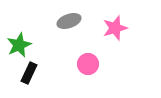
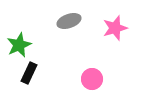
pink circle: moved 4 px right, 15 px down
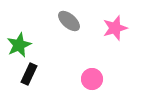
gray ellipse: rotated 60 degrees clockwise
black rectangle: moved 1 px down
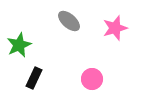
black rectangle: moved 5 px right, 4 px down
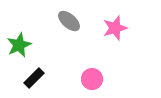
black rectangle: rotated 20 degrees clockwise
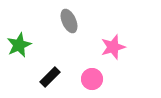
gray ellipse: rotated 25 degrees clockwise
pink star: moved 2 px left, 19 px down
black rectangle: moved 16 px right, 1 px up
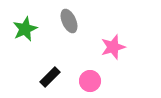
green star: moved 6 px right, 16 px up
pink circle: moved 2 px left, 2 px down
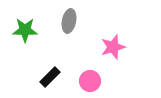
gray ellipse: rotated 35 degrees clockwise
green star: moved 1 px down; rotated 25 degrees clockwise
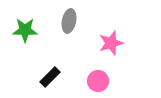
pink star: moved 2 px left, 4 px up
pink circle: moved 8 px right
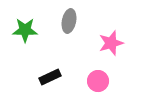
black rectangle: rotated 20 degrees clockwise
